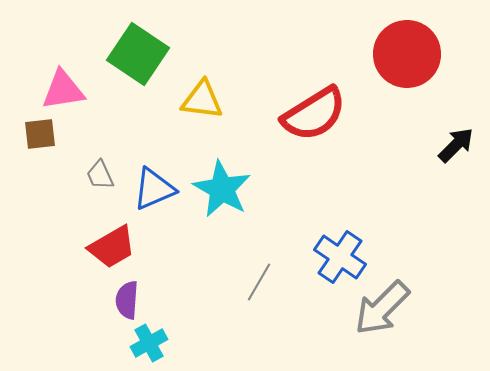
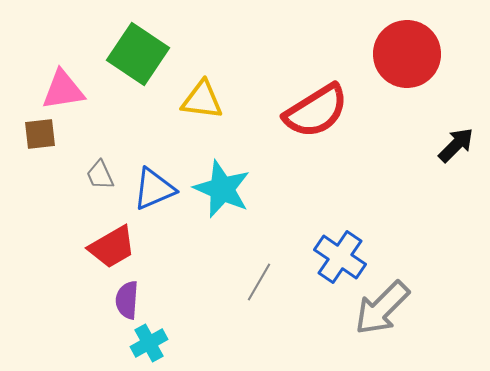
red semicircle: moved 2 px right, 3 px up
cyan star: rotated 6 degrees counterclockwise
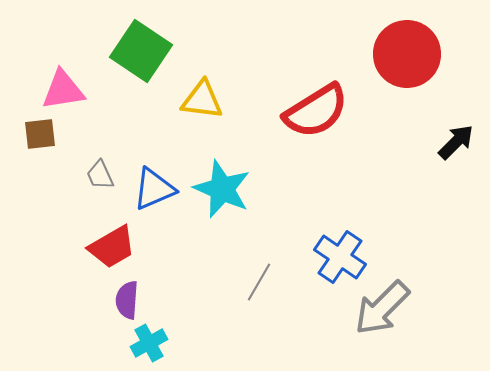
green square: moved 3 px right, 3 px up
black arrow: moved 3 px up
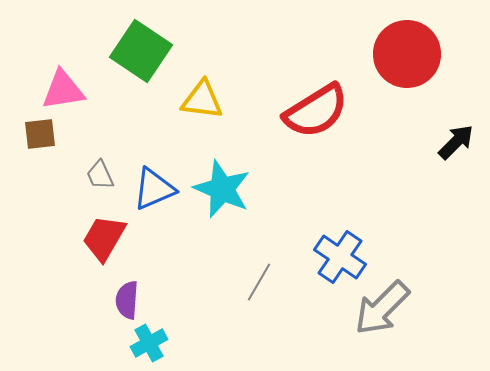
red trapezoid: moved 8 px left, 9 px up; rotated 150 degrees clockwise
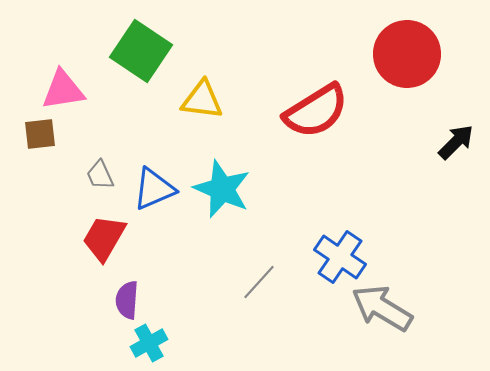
gray line: rotated 12 degrees clockwise
gray arrow: rotated 76 degrees clockwise
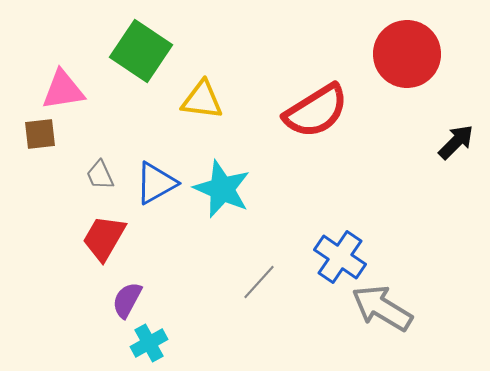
blue triangle: moved 2 px right, 6 px up; rotated 6 degrees counterclockwise
purple semicircle: rotated 24 degrees clockwise
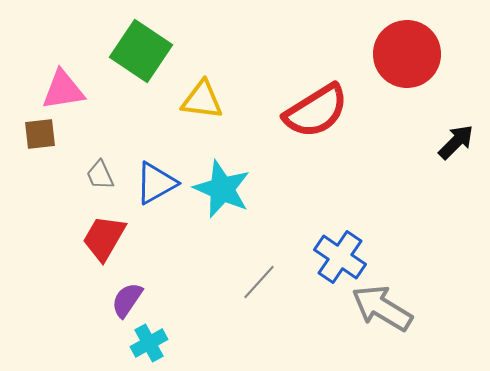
purple semicircle: rotated 6 degrees clockwise
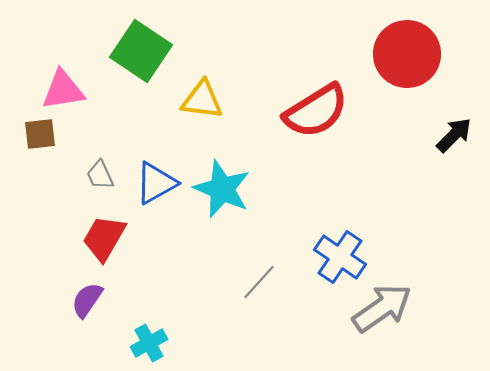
black arrow: moved 2 px left, 7 px up
purple semicircle: moved 40 px left
gray arrow: rotated 114 degrees clockwise
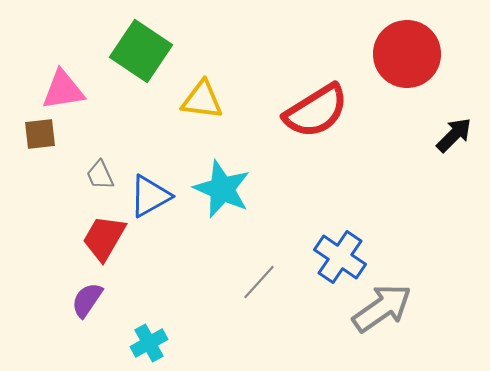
blue triangle: moved 6 px left, 13 px down
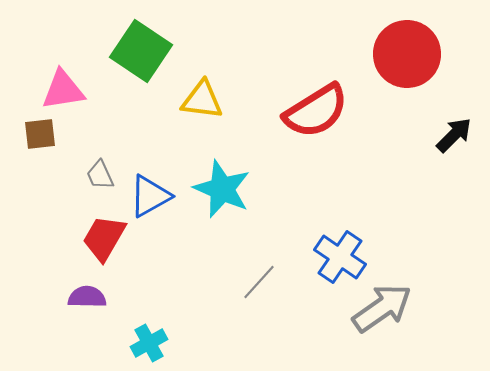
purple semicircle: moved 3 px up; rotated 57 degrees clockwise
